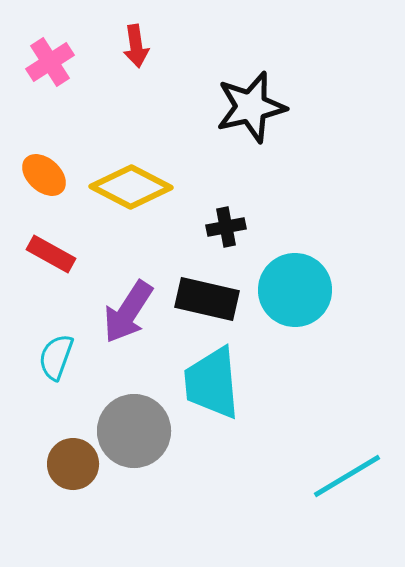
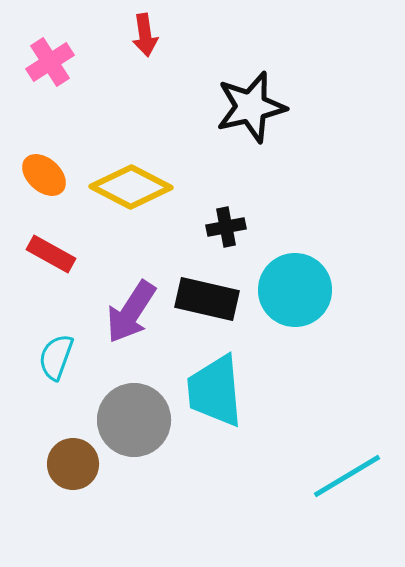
red arrow: moved 9 px right, 11 px up
purple arrow: moved 3 px right
cyan trapezoid: moved 3 px right, 8 px down
gray circle: moved 11 px up
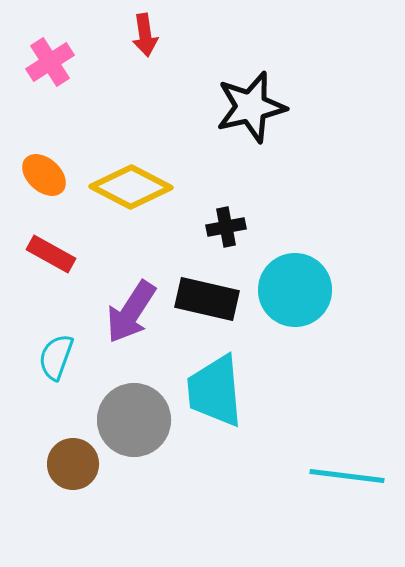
cyan line: rotated 38 degrees clockwise
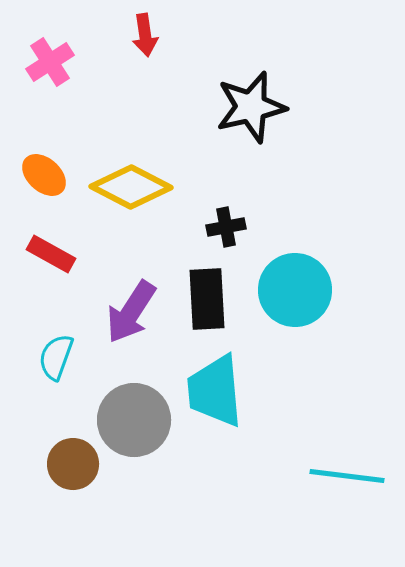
black rectangle: rotated 74 degrees clockwise
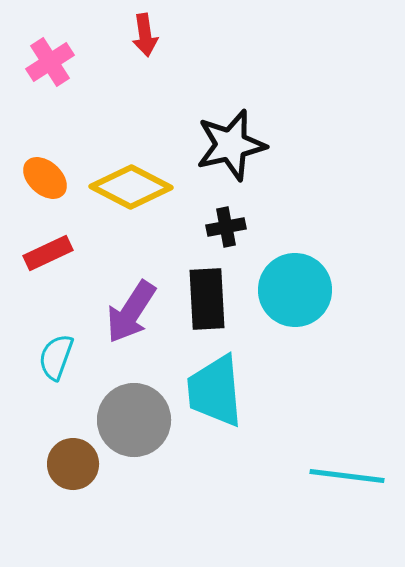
black star: moved 20 px left, 38 px down
orange ellipse: moved 1 px right, 3 px down
red rectangle: moved 3 px left, 1 px up; rotated 54 degrees counterclockwise
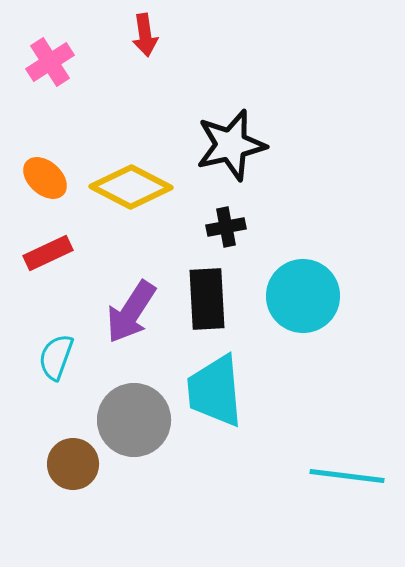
cyan circle: moved 8 px right, 6 px down
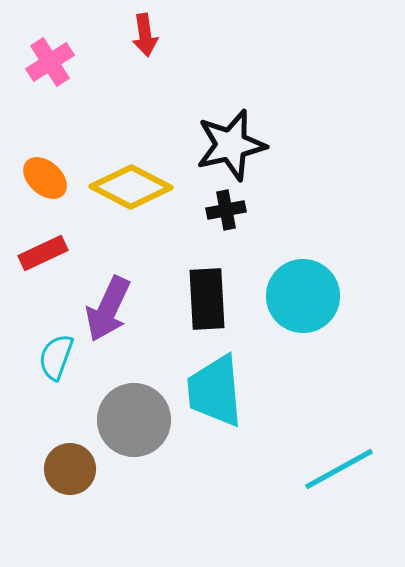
black cross: moved 17 px up
red rectangle: moved 5 px left
purple arrow: moved 23 px left, 3 px up; rotated 8 degrees counterclockwise
brown circle: moved 3 px left, 5 px down
cyan line: moved 8 px left, 7 px up; rotated 36 degrees counterclockwise
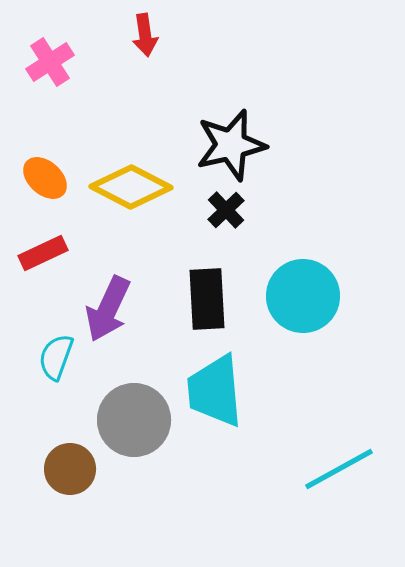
black cross: rotated 33 degrees counterclockwise
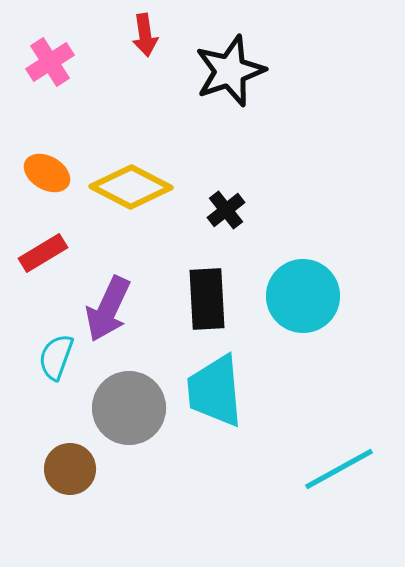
black star: moved 1 px left, 74 px up; rotated 6 degrees counterclockwise
orange ellipse: moved 2 px right, 5 px up; rotated 12 degrees counterclockwise
black cross: rotated 6 degrees clockwise
red rectangle: rotated 6 degrees counterclockwise
gray circle: moved 5 px left, 12 px up
